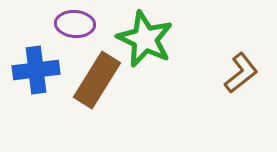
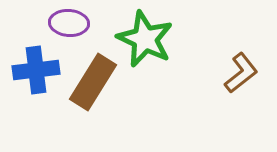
purple ellipse: moved 6 px left, 1 px up
brown rectangle: moved 4 px left, 2 px down
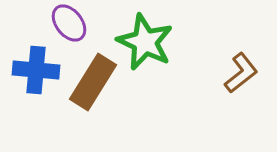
purple ellipse: rotated 48 degrees clockwise
green star: moved 3 px down
blue cross: rotated 12 degrees clockwise
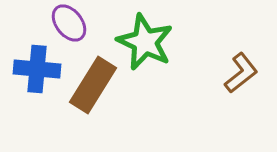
blue cross: moved 1 px right, 1 px up
brown rectangle: moved 3 px down
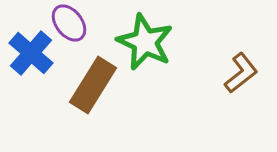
blue cross: moved 6 px left, 16 px up; rotated 36 degrees clockwise
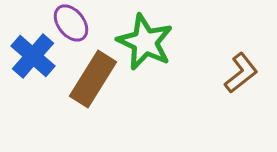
purple ellipse: moved 2 px right
blue cross: moved 2 px right, 3 px down
brown rectangle: moved 6 px up
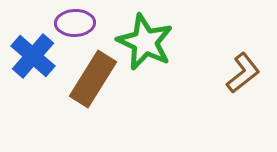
purple ellipse: moved 4 px right; rotated 54 degrees counterclockwise
brown L-shape: moved 2 px right
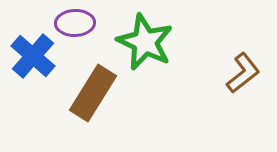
brown rectangle: moved 14 px down
